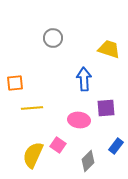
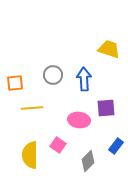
gray circle: moved 37 px down
yellow semicircle: moved 3 px left; rotated 24 degrees counterclockwise
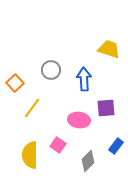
gray circle: moved 2 px left, 5 px up
orange square: rotated 36 degrees counterclockwise
yellow line: rotated 50 degrees counterclockwise
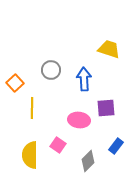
yellow line: rotated 35 degrees counterclockwise
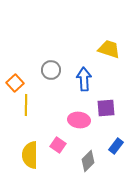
yellow line: moved 6 px left, 3 px up
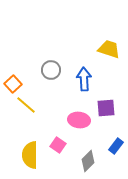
orange square: moved 2 px left, 1 px down
yellow line: rotated 50 degrees counterclockwise
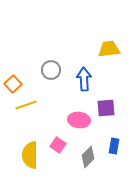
yellow trapezoid: rotated 25 degrees counterclockwise
yellow line: rotated 60 degrees counterclockwise
blue rectangle: moved 2 px left; rotated 28 degrees counterclockwise
gray diamond: moved 4 px up
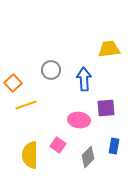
orange square: moved 1 px up
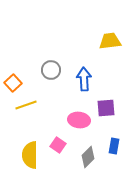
yellow trapezoid: moved 1 px right, 8 px up
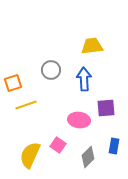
yellow trapezoid: moved 18 px left, 5 px down
orange square: rotated 24 degrees clockwise
yellow semicircle: rotated 24 degrees clockwise
